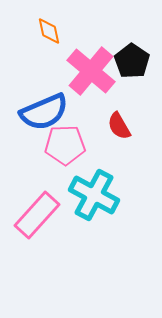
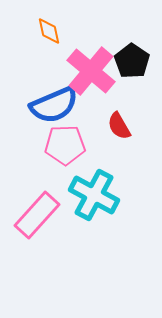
blue semicircle: moved 10 px right, 7 px up
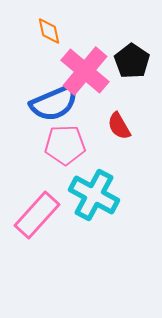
pink cross: moved 6 px left
blue semicircle: moved 2 px up
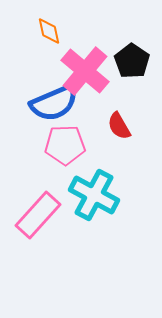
pink rectangle: moved 1 px right
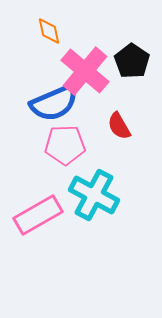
pink rectangle: rotated 18 degrees clockwise
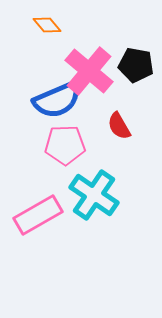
orange diamond: moved 2 px left, 6 px up; rotated 28 degrees counterclockwise
black pentagon: moved 4 px right, 4 px down; rotated 24 degrees counterclockwise
pink cross: moved 4 px right
blue semicircle: moved 3 px right, 3 px up
cyan cross: rotated 6 degrees clockwise
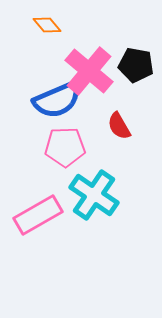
pink pentagon: moved 2 px down
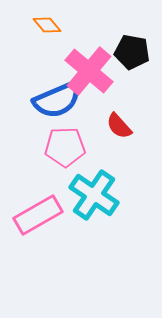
black pentagon: moved 4 px left, 13 px up
red semicircle: rotated 12 degrees counterclockwise
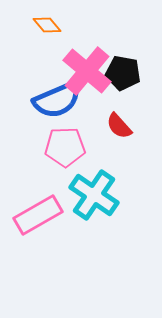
black pentagon: moved 9 px left, 21 px down
pink cross: moved 2 px left
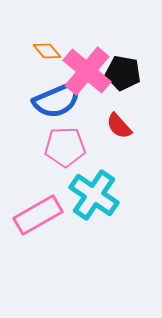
orange diamond: moved 26 px down
